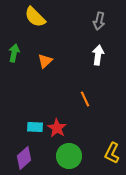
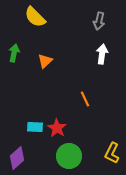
white arrow: moved 4 px right, 1 px up
purple diamond: moved 7 px left
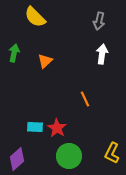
purple diamond: moved 1 px down
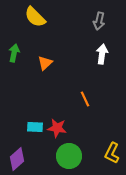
orange triangle: moved 2 px down
red star: rotated 24 degrees counterclockwise
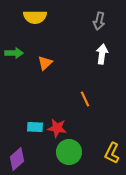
yellow semicircle: rotated 45 degrees counterclockwise
green arrow: rotated 78 degrees clockwise
green circle: moved 4 px up
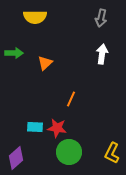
gray arrow: moved 2 px right, 3 px up
orange line: moved 14 px left; rotated 49 degrees clockwise
purple diamond: moved 1 px left, 1 px up
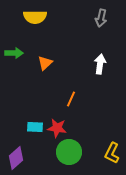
white arrow: moved 2 px left, 10 px down
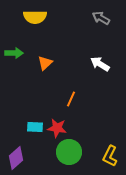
gray arrow: rotated 108 degrees clockwise
white arrow: rotated 66 degrees counterclockwise
yellow L-shape: moved 2 px left, 3 px down
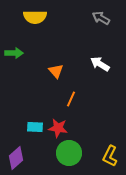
orange triangle: moved 11 px right, 8 px down; rotated 28 degrees counterclockwise
red star: moved 1 px right
green circle: moved 1 px down
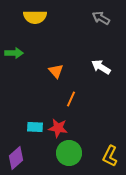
white arrow: moved 1 px right, 3 px down
